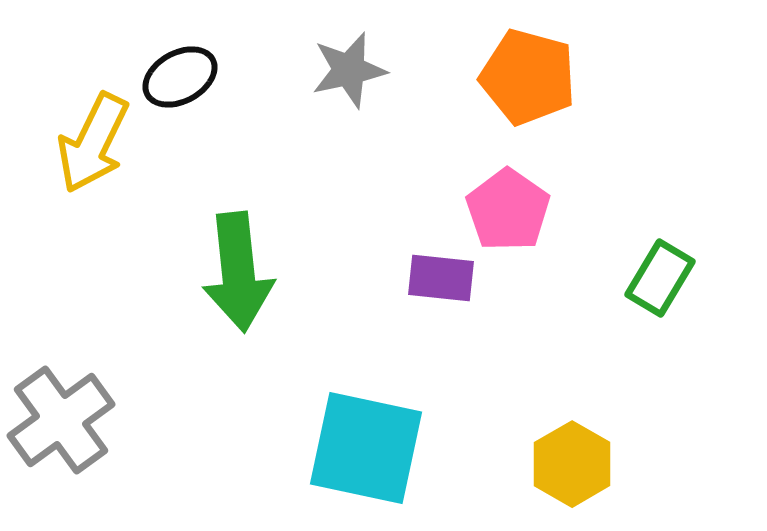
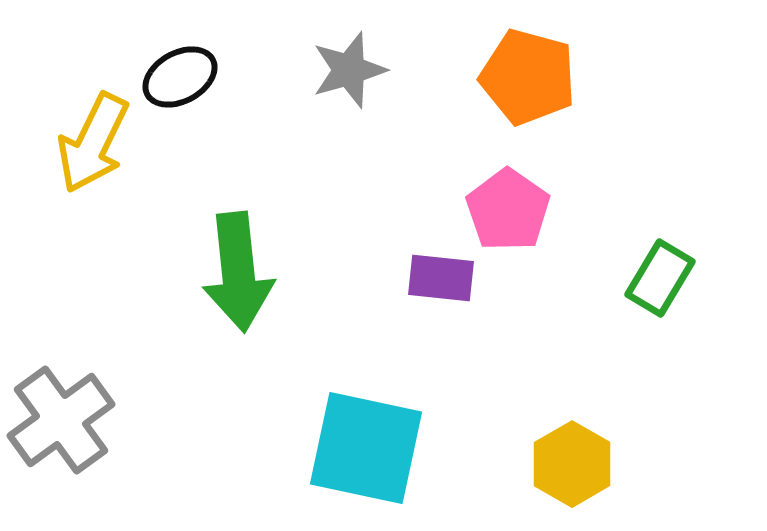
gray star: rotated 4 degrees counterclockwise
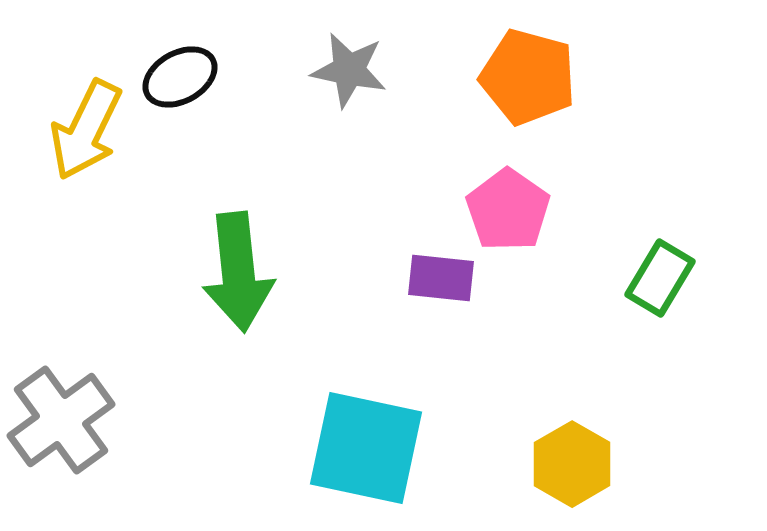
gray star: rotated 28 degrees clockwise
yellow arrow: moved 7 px left, 13 px up
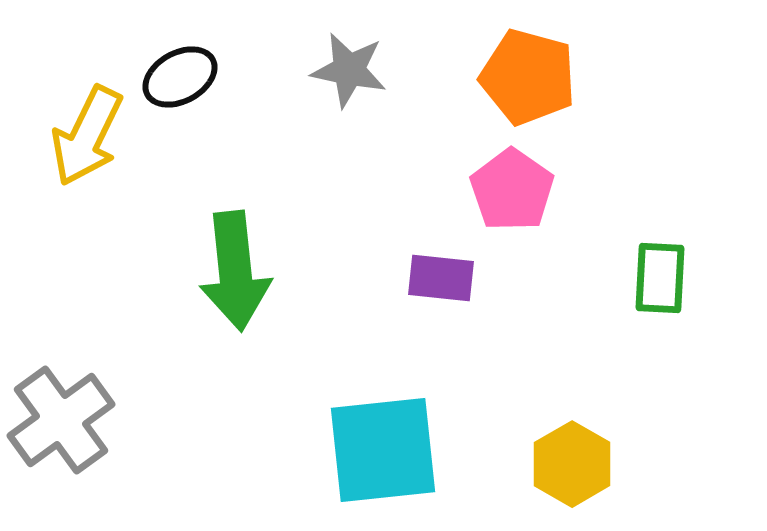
yellow arrow: moved 1 px right, 6 px down
pink pentagon: moved 4 px right, 20 px up
green arrow: moved 3 px left, 1 px up
green rectangle: rotated 28 degrees counterclockwise
cyan square: moved 17 px right, 2 px down; rotated 18 degrees counterclockwise
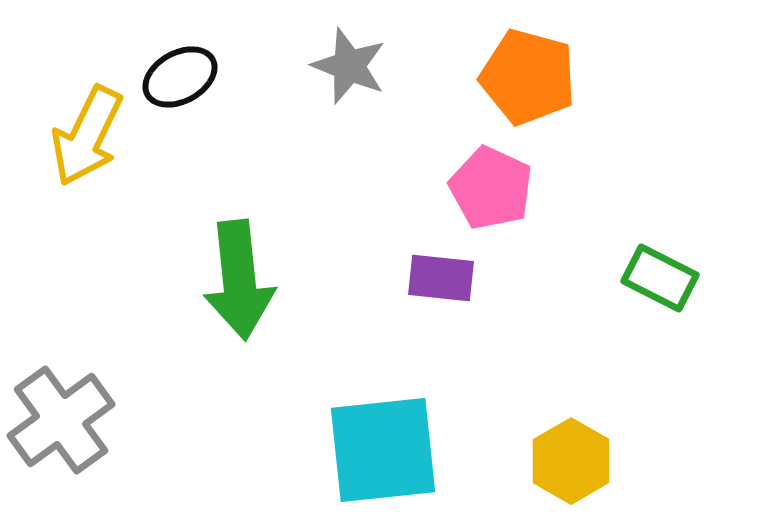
gray star: moved 4 px up; rotated 10 degrees clockwise
pink pentagon: moved 21 px left, 2 px up; rotated 10 degrees counterclockwise
green arrow: moved 4 px right, 9 px down
green rectangle: rotated 66 degrees counterclockwise
yellow hexagon: moved 1 px left, 3 px up
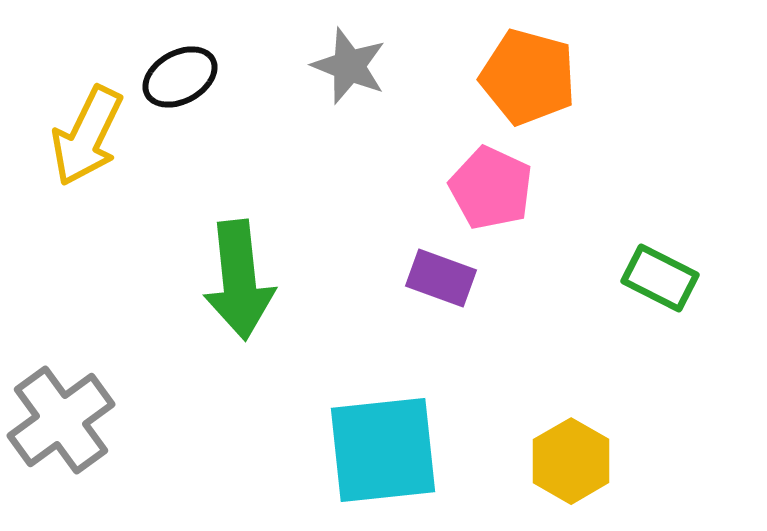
purple rectangle: rotated 14 degrees clockwise
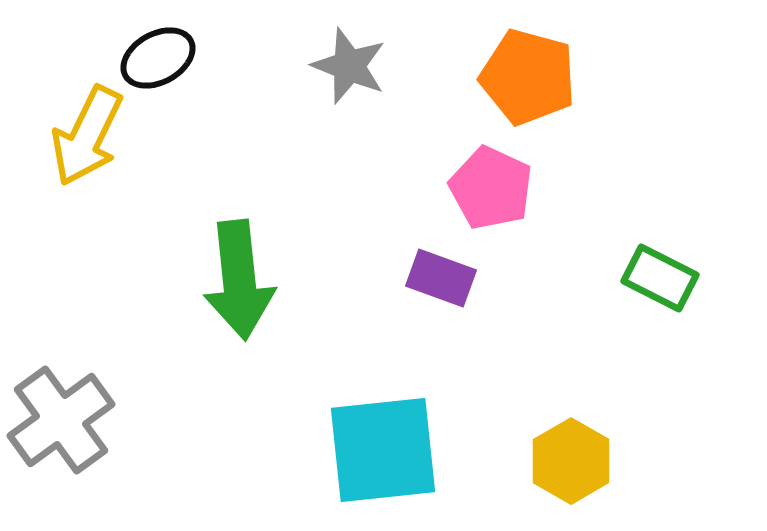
black ellipse: moved 22 px left, 19 px up
